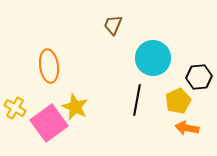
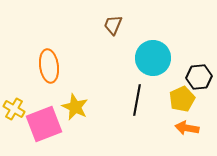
yellow pentagon: moved 4 px right, 2 px up
yellow cross: moved 1 px left, 1 px down
pink square: moved 5 px left, 1 px down; rotated 15 degrees clockwise
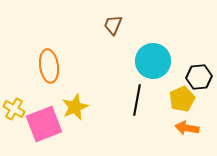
cyan circle: moved 3 px down
yellow star: rotated 24 degrees clockwise
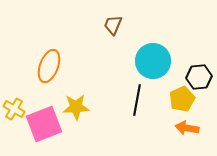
orange ellipse: rotated 28 degrees clockwise
yellow star: moved 1 px right; rotated 20 degrees clockwise
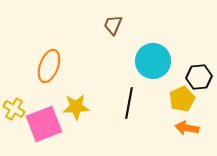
black line: moved 8 px left, 3 px down
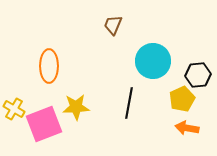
orange ellipse: rotated 20 degrees counterclockwise
black hexagon: moved 1 px left, 2 px up
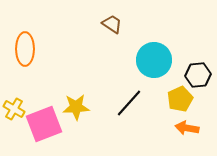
brown trapezoid: moved 1 px left, 1 px up; rotated 100 degrees clockwise
cyan circle: moved 1 px right, 1 px up
orange ellipse: moved 24 px left, 17 px up
yellow pentagon: moved 2 px left
black line: rotated 32 degrees clockwise
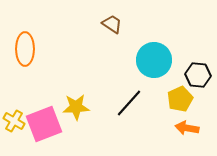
black hexagon: rotated 10 degrees clockwise
yellow cross: moved 12 px down
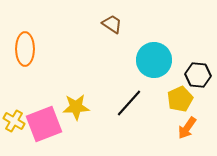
orange arrow: rotated 65 degrees counterclockwise
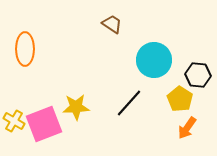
yellow pentagon: rotated 15 degrees counterclockwise
